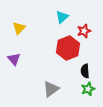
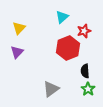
purple triangle: moved 3 px right, 7 px up; rotated 24 degrees clockwise
green star: rotated 16 degrees counterclockwise
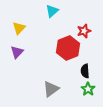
cyan triangle: moved 10 px left, 6 px up
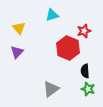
cyan triangle: moved 4 px down; rotated 24 degrees clockwise
yellow triangle: rotated 24 degrees counterclockwise
red hexagon: rotated 15 degrees counterclockwise
green star: rotated 16 degrees counterclockwise
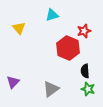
purple triangle: moved 4 px left, 30 px down
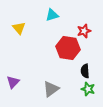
red hexagon: rotated 15 degrees counterclockwise
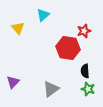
cyan triangle: moved 9 px left; rotated 24 degrees counterclockwise
yellow triangle: moved 1 px left
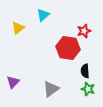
yellow triangle: rotated 32 degrees clockwise
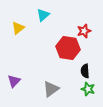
purple triangle: moved 1 px right, 1 px up
